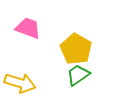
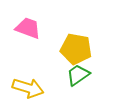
yellow pentagon: rotated 20 degrees counterclockwise
yellow arrow: moved 8 px right, 5 px down
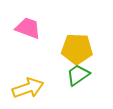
yellow pentagon: moved 1 px right; rotated 8 degrees counterclockwise
yellow arrow: rotated 36 degrees counterclockwise
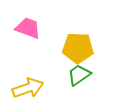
yellow pentagon: moved 1 px right, 1 px up
green trapezoid: moved 1 px right
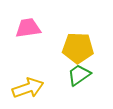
pink trapezoid: rotated 28 degrees counterclockwise
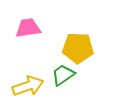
green trapezoid: moved 16 px left
yellow arrow: moved 2 px up
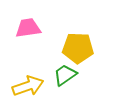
green trapezoid: moved 2 px right
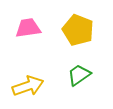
yellow pentagon: moved 18 px up; rotated 20 degrees clockwise
green trapezoid: moved 14 px right
